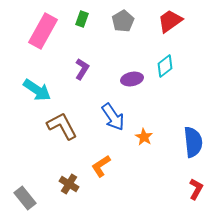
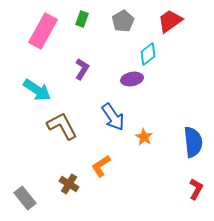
cyan diamond: moved 17 px left, 12 px up
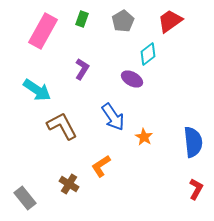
purple ellipse: rotated 40 degrees clockwise
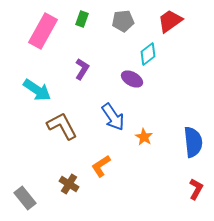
gray pentagon: rotated 25 degrees clockwise
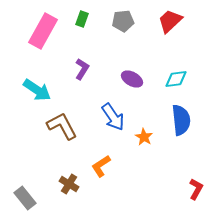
red trapezoid: rotated 8 degrees counterclockwise
cyan diamond: moved 28 px right, 25 px down; rotated 30 degrees clockwise
blue semicircle: moved 12 px left, 22 px up
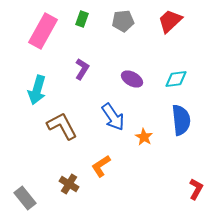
cyan arrow: rotated 72 degrees clockwise
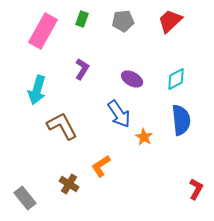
cyan diamond: rotated 20 degrees counterclockwise
blue arrow: moved 6 px right, 3 px up
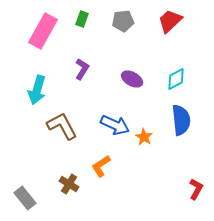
blue arrow: moved 4 px left, 11 px down; rotated 32 degrees counterclockwise
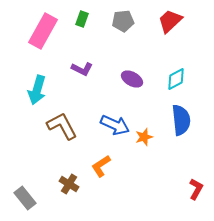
purple L-shape: rotated 85 degrees clockwise
orange star: rotated 24 degrees clockwise
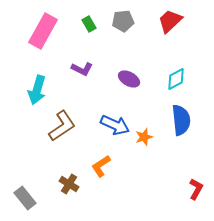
green rectangle: moved 7 px right, 5 px down; rotated 49 degrees counterclockwise
purple ellipse: moved 3 px left
brown L-shape: rotated 84 degrees clockwise
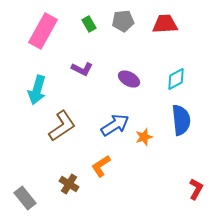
red trapezoid: moved 5 px left, 3 px down; rotated 40 degrees clockwise
blue arrow: rotated 56 degrees counterclockwise
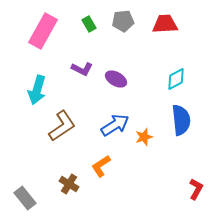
purple ellipse: moved 13 px left
